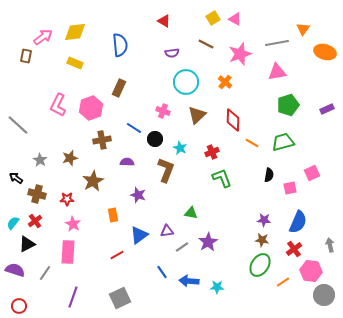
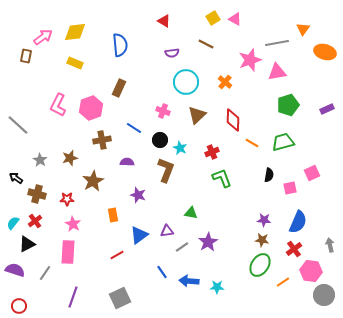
pink star at (240, 54): moved 10 px right, 6 px down
black circle at (155, 139): moved 5 px right, 1 px down
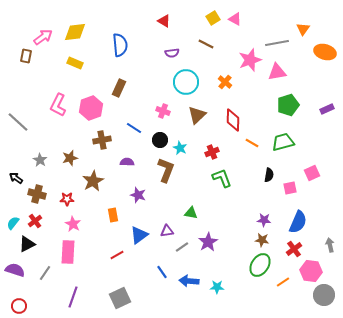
gray line at (18, 125): moved 3 px up
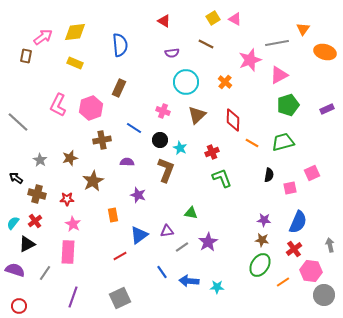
pink triangle at (277, 72): moved 2 px right, 3 px down; rotated 18 degrees counterclockwise
red line at (117, 255): moved 3 px right, 1 px down
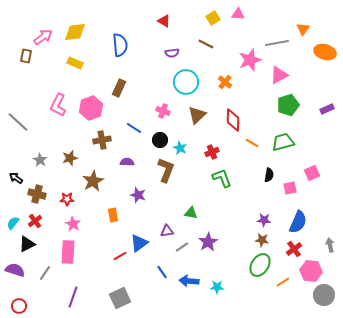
pink triangle at (235, 19): moved 3 px right, 5 px up; rotated 24 degrees counterclockwise
blue triangle at (139, 235): moved 8 px down
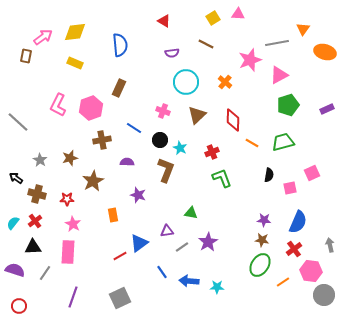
black triangle at (27, 244): moved 6 px right, 3 px down; rotated 24 degrees clockwise
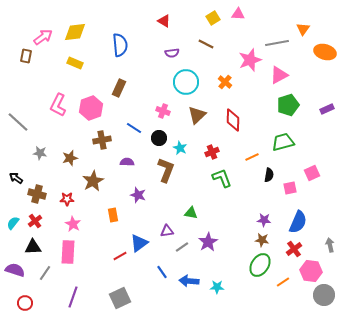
black circle at (160, 140): moved 1 px left, 2 px up
orange line at (252, 143): moved 14 px down; rotated 56 degrees counterclockwise
gray star at (40, 160): moved 7 px up; rotated 24 degrees counterclockwise
red circle at (19, 306): moved 6 px right, 3 px up
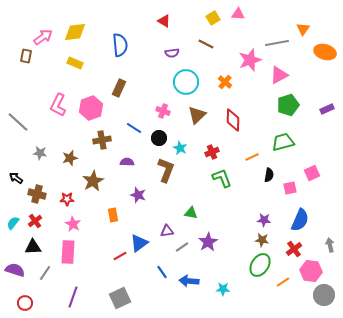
blue semicircle at (298, 222): moved 2 px right, 2 px up
cyan star at (217, 287): moved 6 px right, 2 px down
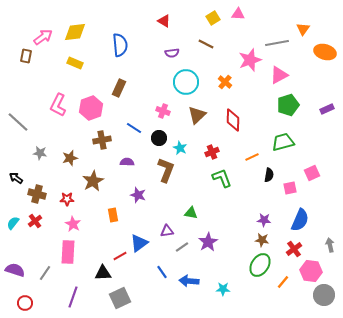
black triangle at (33, 247): moved 70 px right, 26 px down
orange line at (283, 282): rotated 16 degrees counterclockwise
